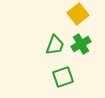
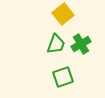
yellow square: moved 15 px left
green trapezoid: moved 1 px right, 1 px up
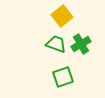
yellow square: moved 1 px left, 2 px down
green trapezoid: rotated 90 degrees counterclockwise
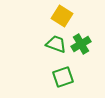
yellow square: rotated 20 degrees counterclockwise
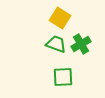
yellow square: moved 2 px left, 2 px down
green square: rotated 15 degrees clockwise
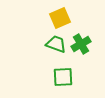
yellow square: rotated 35 degrees clockwise
